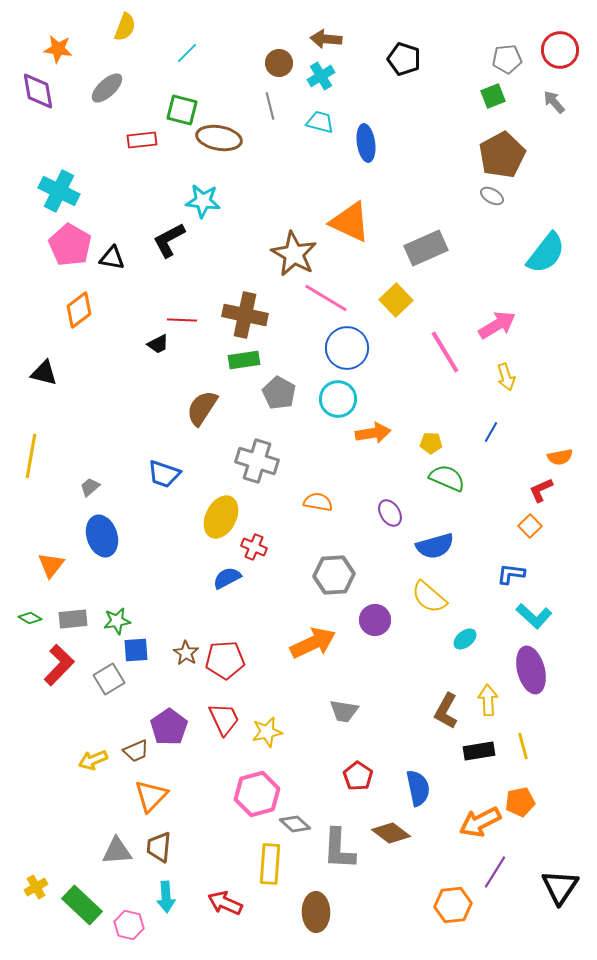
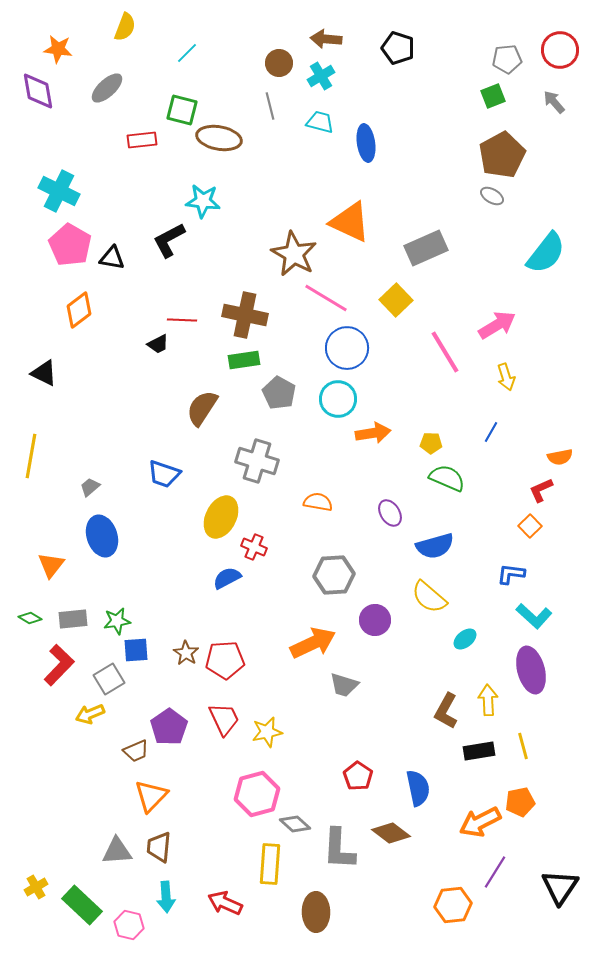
black pentagon at (404, 59): moved 6 px left, 11 px up
black triangle at (44, 373): rotated 12 degrees clockwise
gray trapezoid at (344, 711): moved 26 px up; rotated 8 degrees clockwise
yellow arrow at (93, 760): moved 3 px left, 46 px up
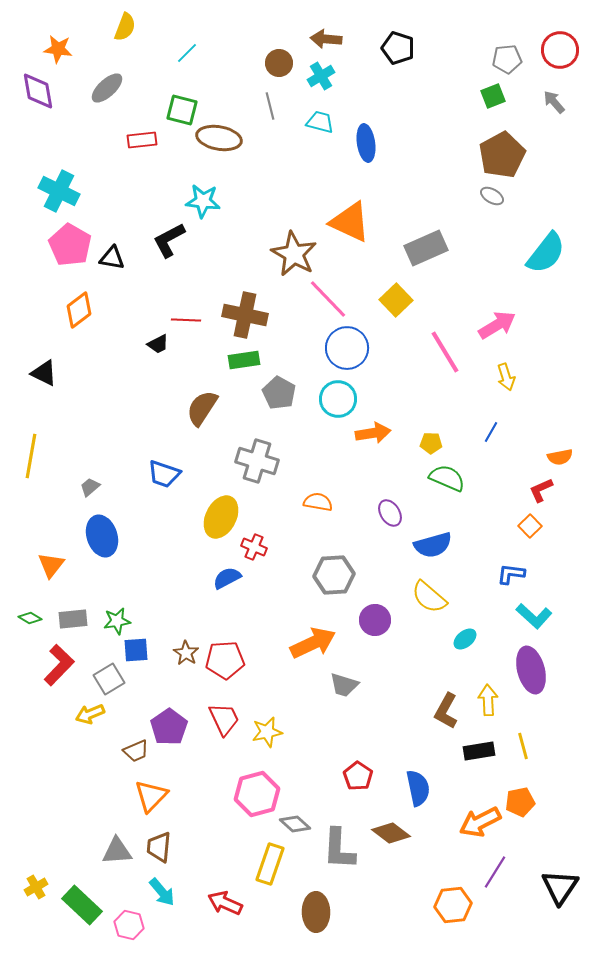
pink line at (326, 298): moved 2 px right, 1 px down; rotated 15 degrees clockwise
red line at (182, 320): moved 4 px right
blue semicircle at (435, 546): moved 2 px left, 1 px up
yellow rectangle at (270, 864): rotated 15 degrees clockwise
cyan arrow at (166, 897): moved 4 px left, 5 px up; rotated 36 degrees counterclockwise
